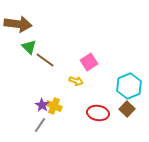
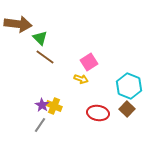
green triangle: moved 11 px right, 9 px up
brown line: moved 3 px up
yellow arrow: moved 5 px right, 2 px up
cyan hexagon: rotated 15 degrees counterclockwise
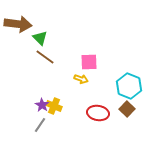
pink square: rotated 30 degrees clockwise
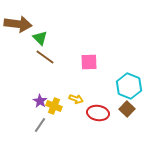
yellow arrow: moved 5 px left, 20 px down
purple star: moved 2 px left, 4 px up
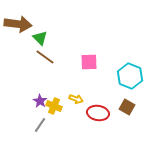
cyan hexagon: moved 1 px right, 10 px up
brown square: moved 2 px up; rotated 14 degrees counterclockwise
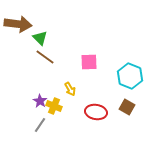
yellow arrow: moved 6 px left, 10 px up; rotated 40 degrees clockwise
red ellipse: moved 2 px left, 1 px up
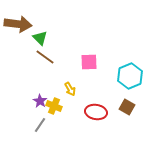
cyan hexagon: rotated 15 degrees clockwise
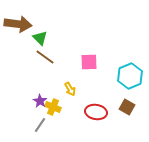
yellow cross: moved 1 px left, 1 px down
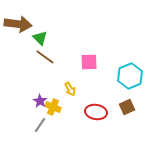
brown square: rotated 35 degrees clockwise
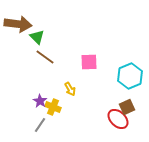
green triangle: moved 3 px left, 1 px up
red ellipse: moved 22 px right, 7 px down; rotated 35 degrees clockwise
